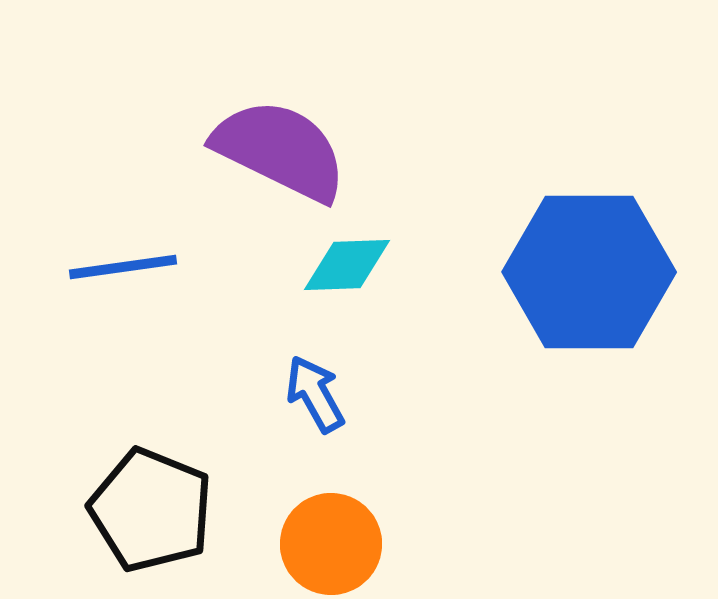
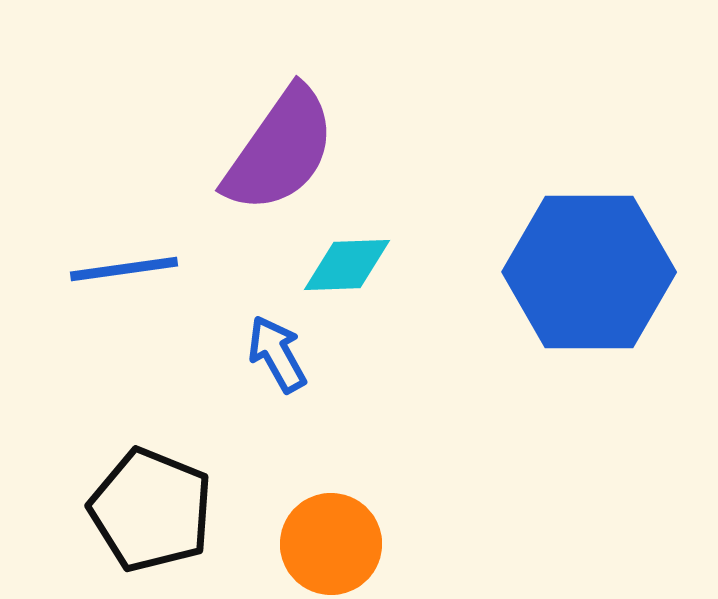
purple semicircle: rotated 99 degrees clockwise
blue line: moved 1 px right, 2 px down
blue arrow: moved 38 px left, 40 px up
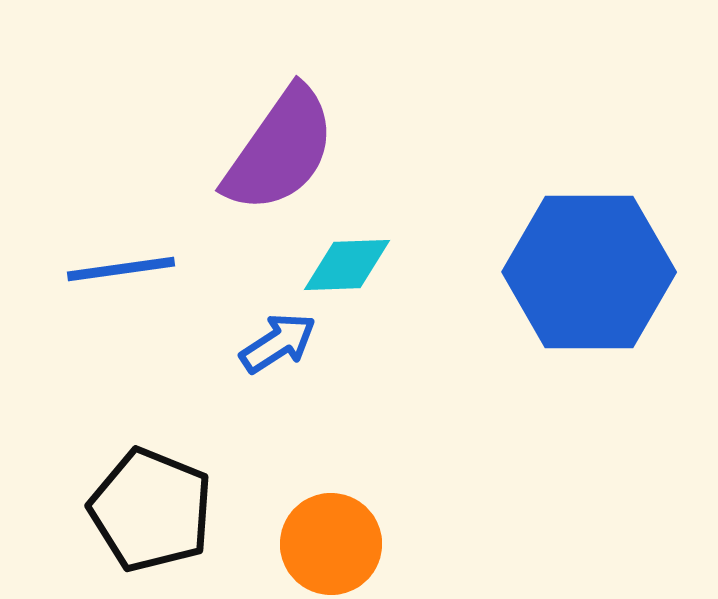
blue line: moved 3 px left
blue arrow: moved 1 px right, 11 px up; rotated 86 degrees clockwise
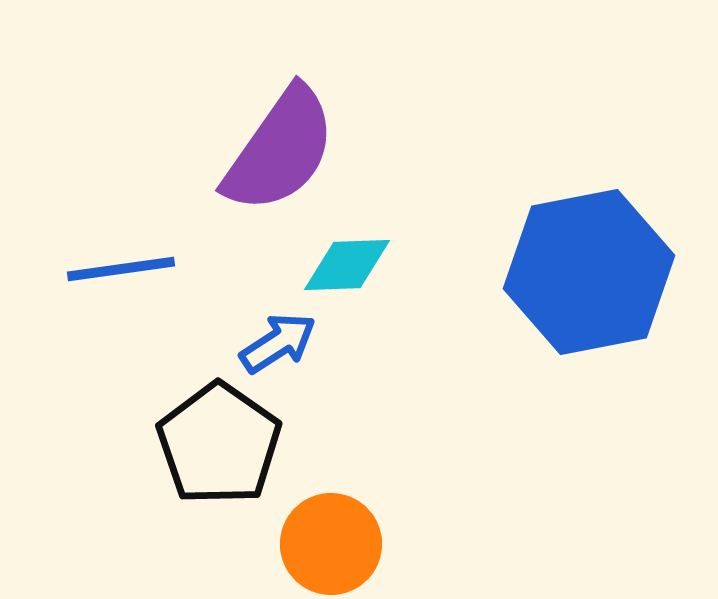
blue hexagon: rotated 11 degrees counterclockwise
black pentagon: moved 68 px right, 66 px up; rotated 13 degrees clockwise
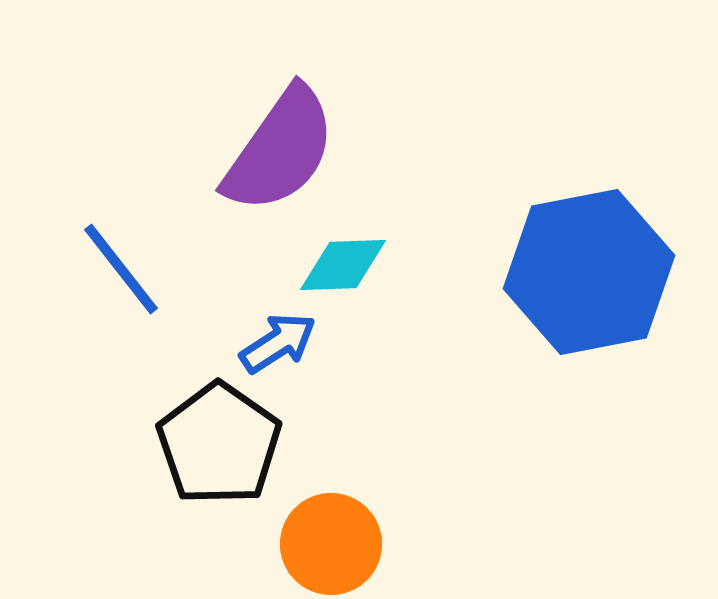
cyan diamond: moved 4 px left
blue line: rotated 60 degrees clockwise
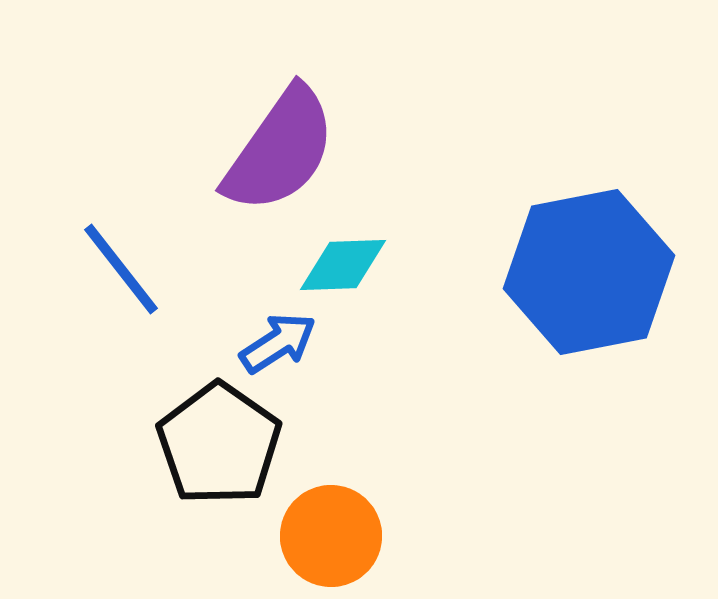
orange circle: moved 8 px up
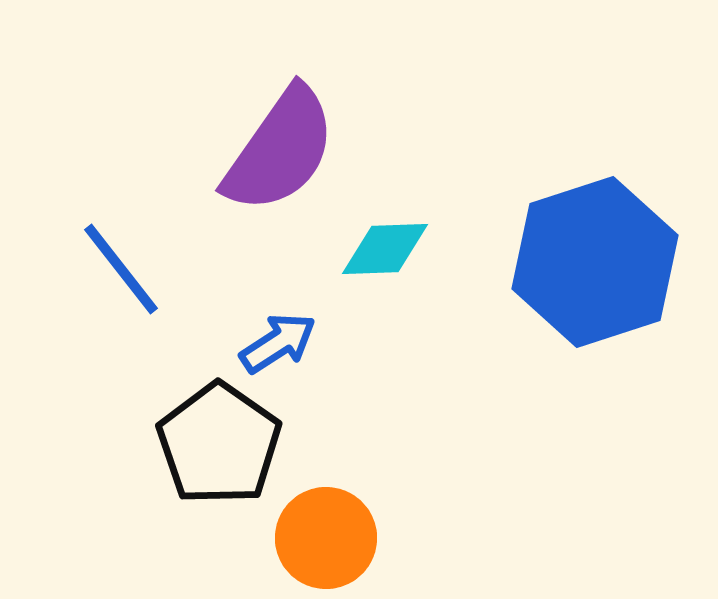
cyan diamond: moved 42 px right, 16 px up
blue hexagon: moved 6 px right, 10 px up; rotated 7 degrees counterclockwise
orange circle: moved 5 px left, 2 px down
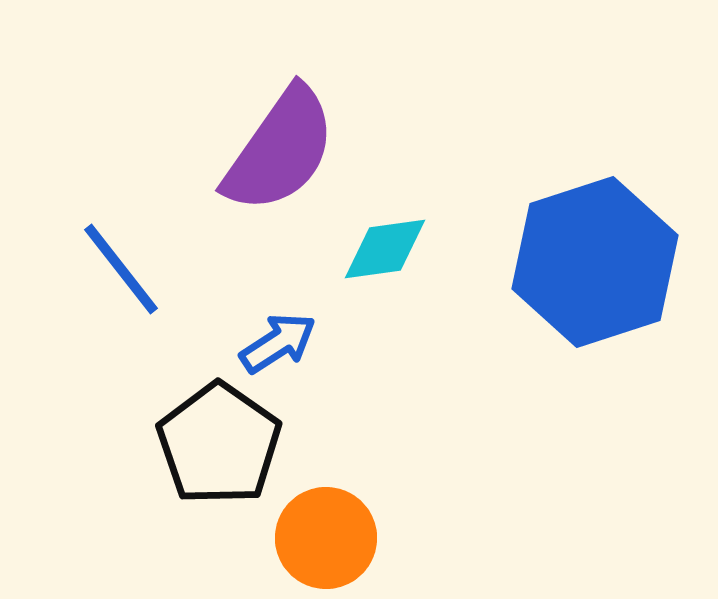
cyan diamond: rotated 6 degrees counterclockwise
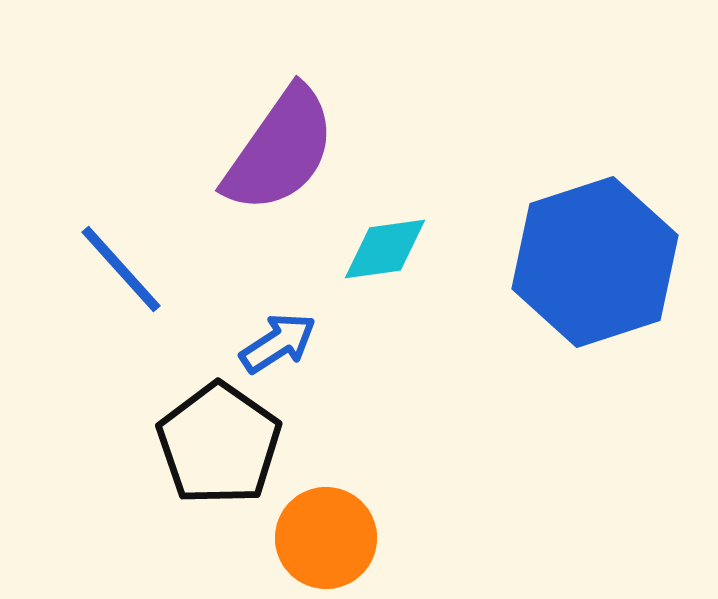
blue line: rotated 4 degrees counterclockwise
